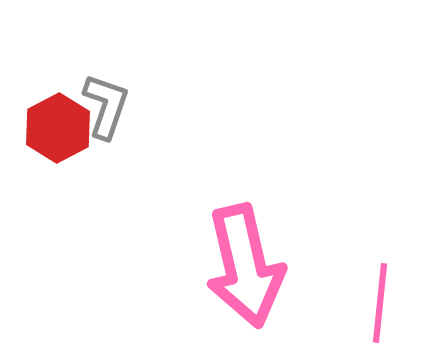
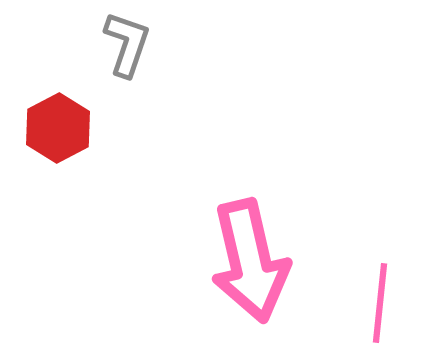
gray L-shape: moved 21 px right, 62 px up
pink arrow: moved 5 px right, 5 px up
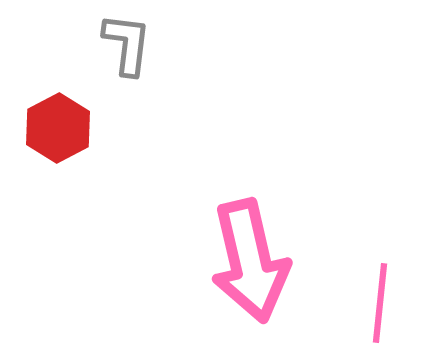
gray L-shape: rotated 12 degrees counterclockwise
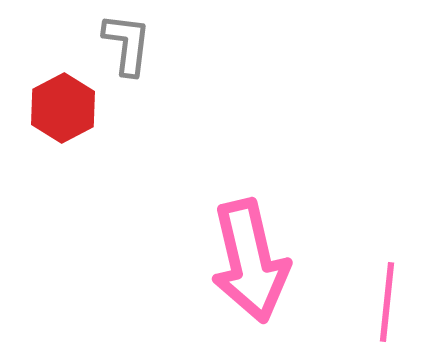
red hexagon: moved 5 px right, 20 px up
pink line: moved 7 px right, 1 px up
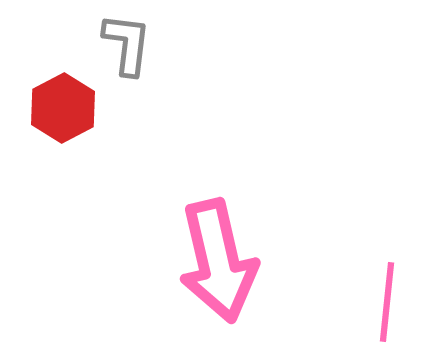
pink arrow: moved 32 px left
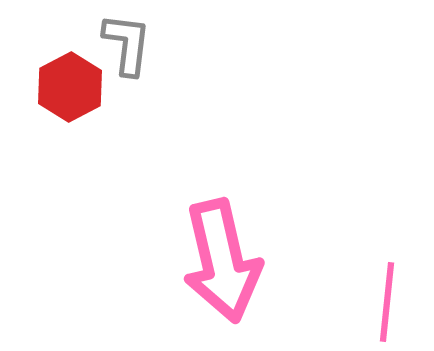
red hexagon: moved 7 px right, 21 px up
pink arrow: moved 4 px right
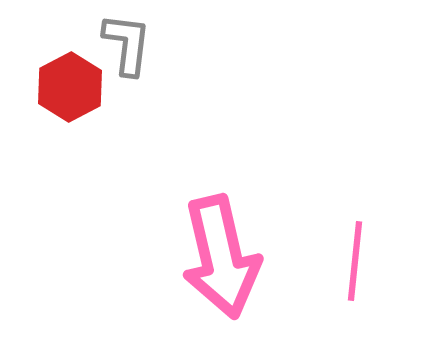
pink arrow: moved 1 px left, 4 px up
pink line: moved 32 px left, 41 px up
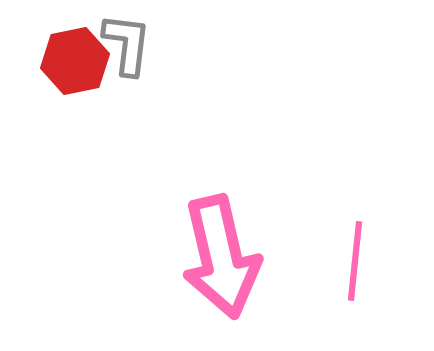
red hexagon: moved 5 px right, 26 px up; rotated 16 degrees clockwise
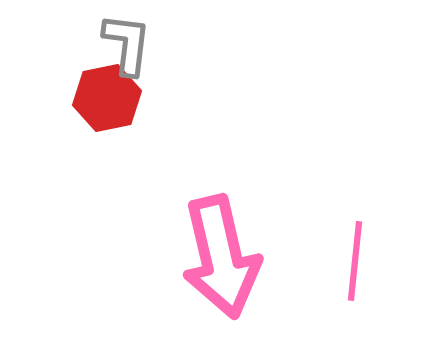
red hexagon: moved 32 px right, 37 px down
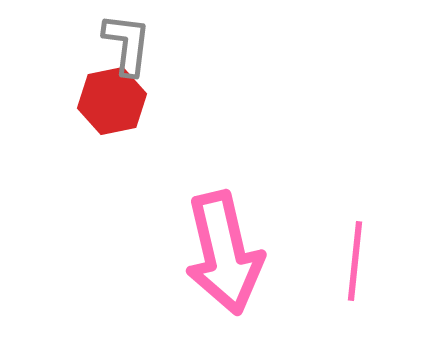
red hexagon: moved 5 px right, 3 px down
pink arrow: moved 3 px right, 4 px up
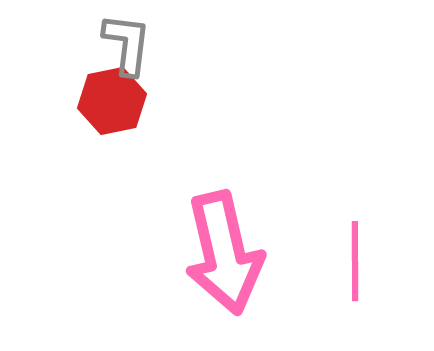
pink line: rotated 6 degrees counterclockwise
